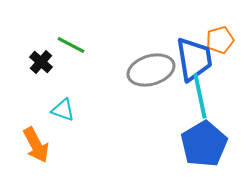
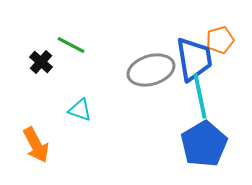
cyan triangle: moved 17 px right
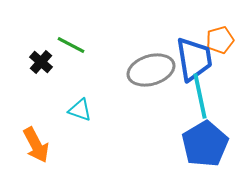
blue pentagon: moved 1 px right
